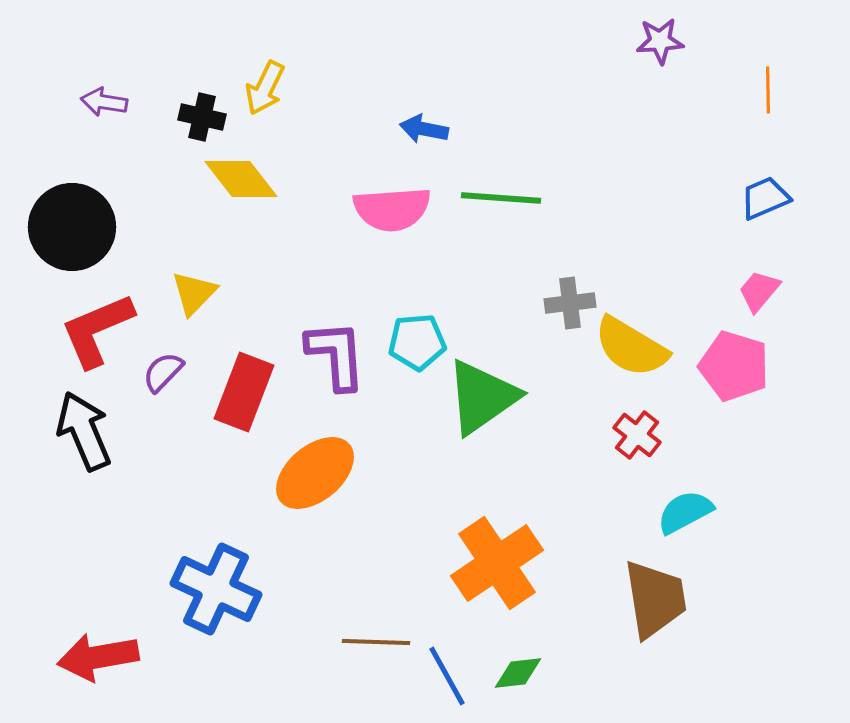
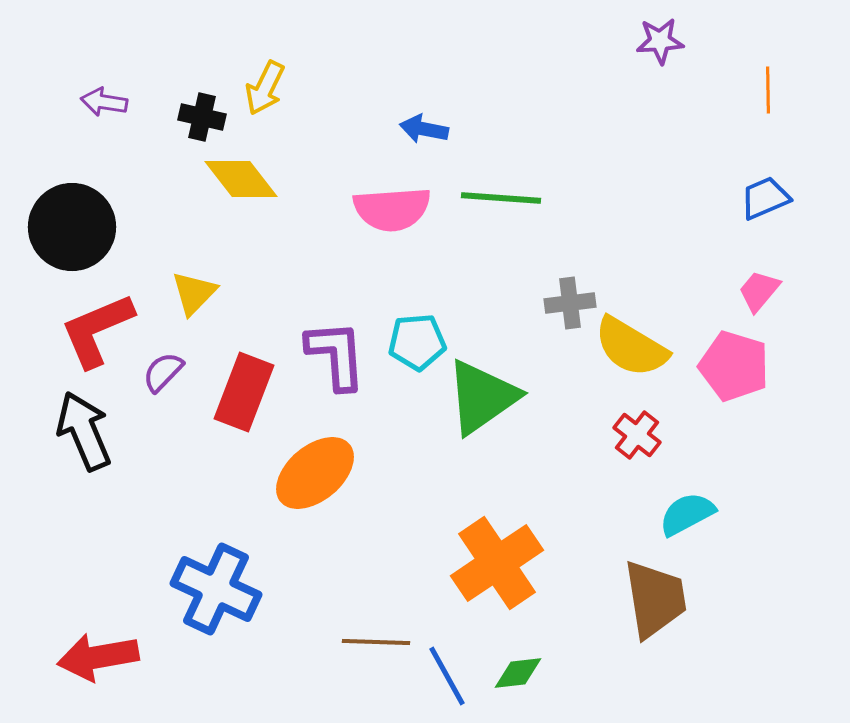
cyan semicircle: moved 2 px right, 2 px down
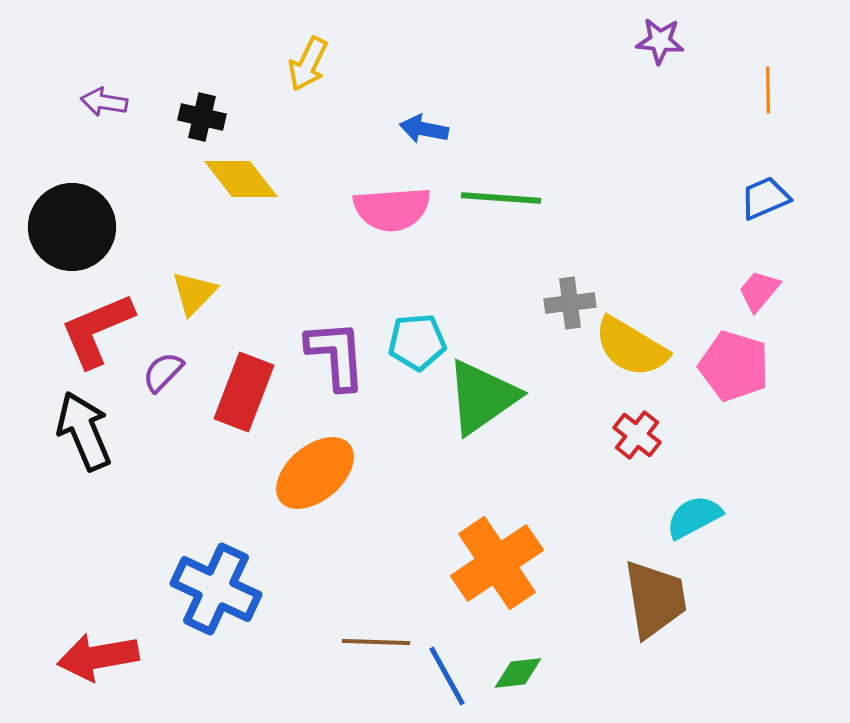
purple star: rotated 9 degrees clockwise
yellow arrow: moved 43 px right, 24 px up
cyan semicircle: moved 7 px right, 3 px down
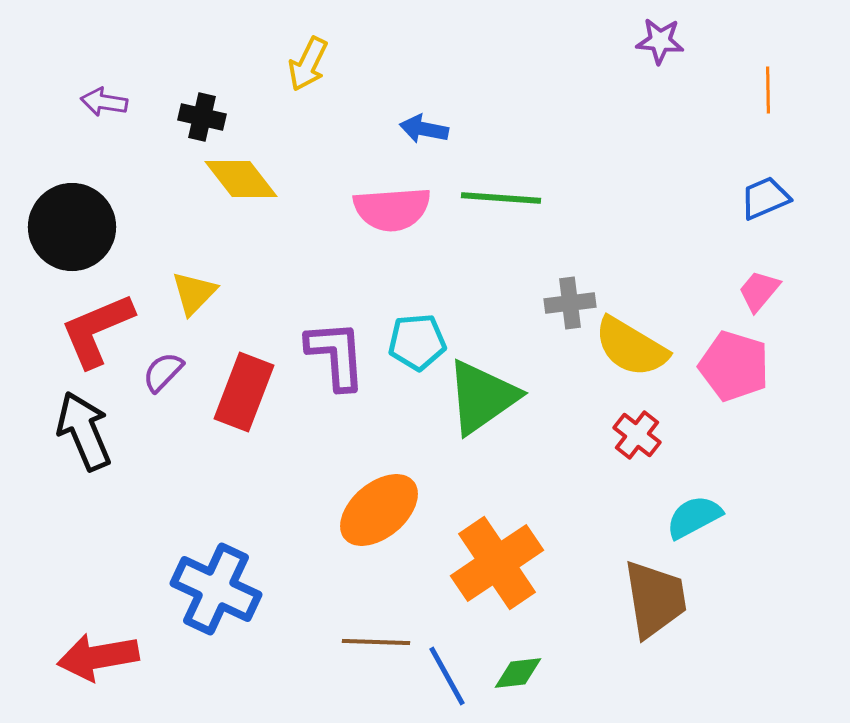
orange ellipse: moved 64 px right, 37 px down
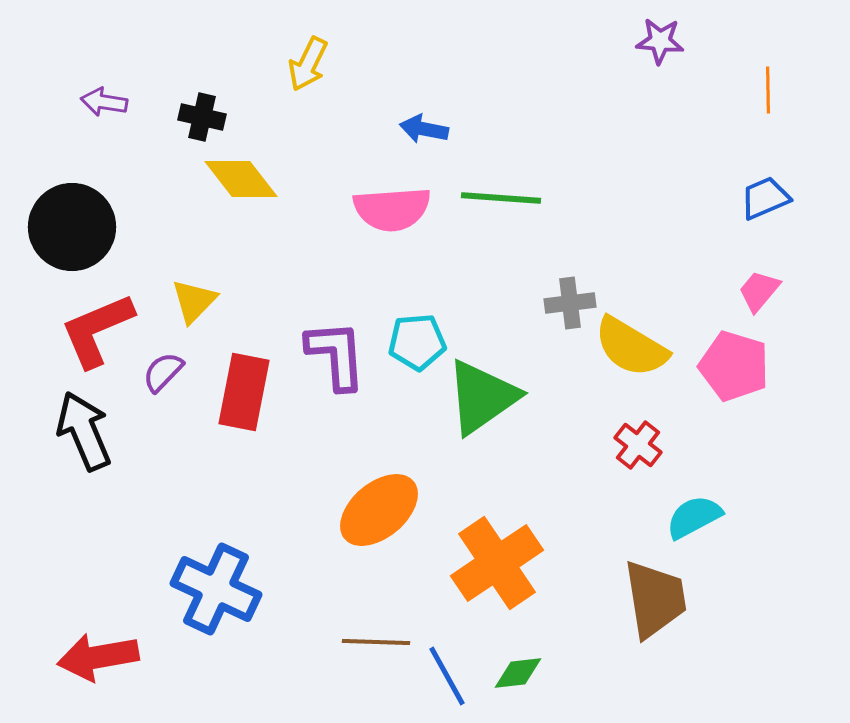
yellow triangle: moved 8 px down
red rectangle: rotated 10 degrees counterclockwise
red cross: moved 1 px right, 10 px down
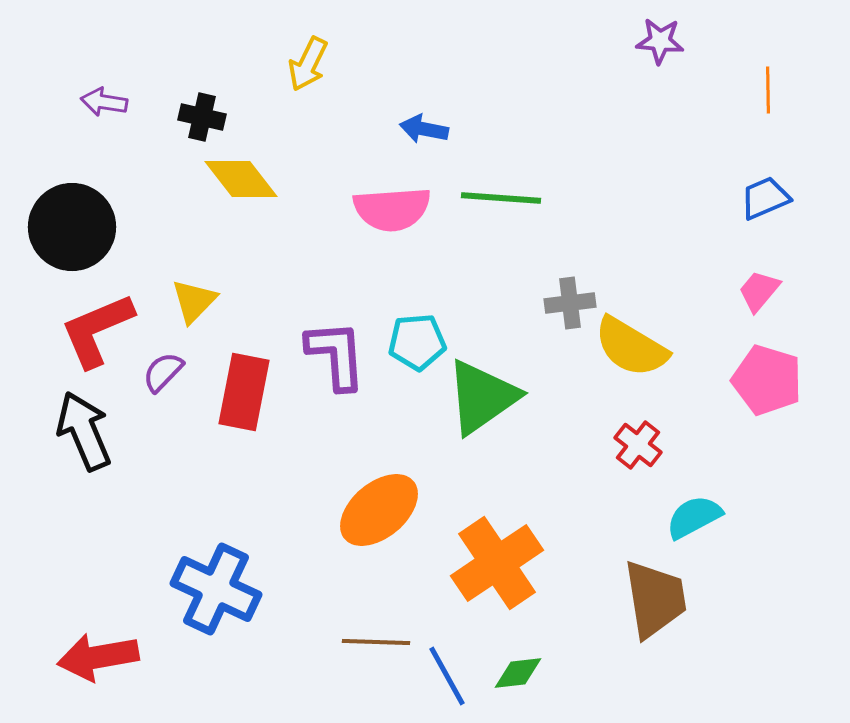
pink pentagon: moved 33 px right, 14 px down
